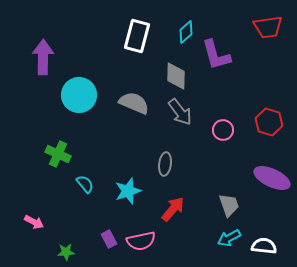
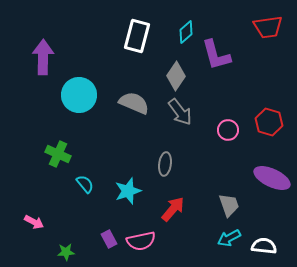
gray diamond: rotated 32 degrees clockwise
pink circle: moved 5 px right
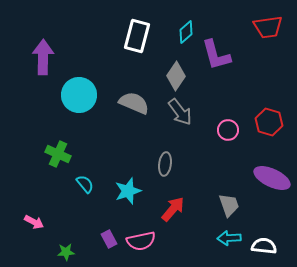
cyan arrow: rotated 25 degrees clockwise
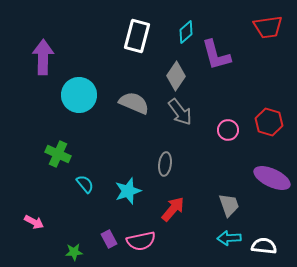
green star: moved 8 px right
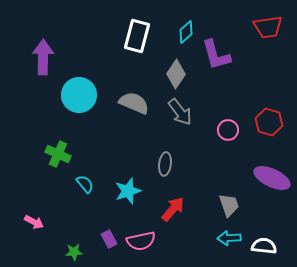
gray diamond: moved 2 px up
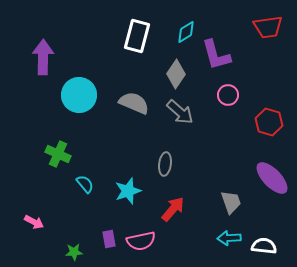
cyan diamond: rotated 10 degrees clockwise
gray arrow: rotated 12 degrees counterclockwise
pink circle: moved 35 px up
purple ellipse: rotated 21 degrees clockwise
gray trapezoid: moved 2 px right, 3 px up
purple rectangle: rotated 18 degrees clockwise
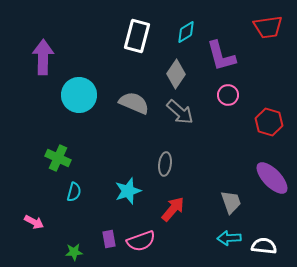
purple L-shape: moved 5 px right, 1 px down
green cross: moved 4 px down
cyan semicircle: moved 11 px left, 8 px down; rotated 54 degrees clockwise
pink semicircle: rotated 8 degrees counterclockwise
